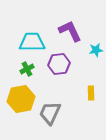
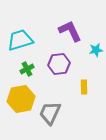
cyan trapezoid: moved 12 px left, 2 px up; rotated 16 degrees counterclockwise
yellow rectangle: moved 7 px left, 6 px up
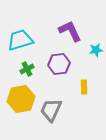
gray trapezoid: moved 1 px right, 3 px up
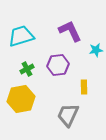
cyan trapezoid: moved 1 px right, 4 px up
purple hexagon: moved 1 px left, 1 px down
gray trapezoid: moved 17 px right, 5 px down
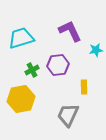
cyan trapezoid: moved 2 px down
green cross: moved 5 px right, 1 px down
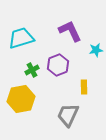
purple hexagon: rotated 15 degrees counterclockwise
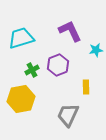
yellow rectangle: moved 2 px right
